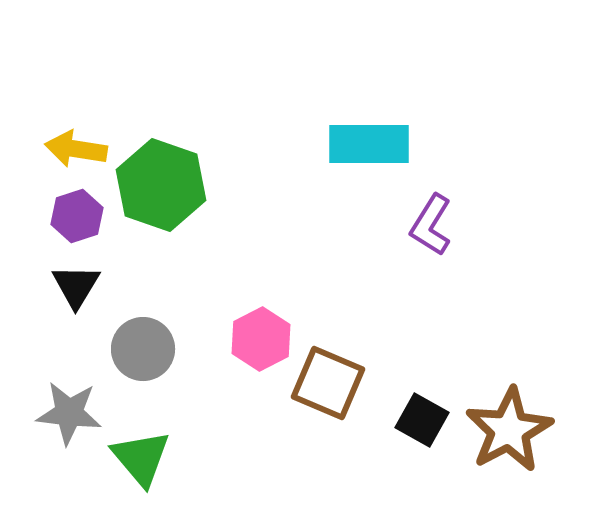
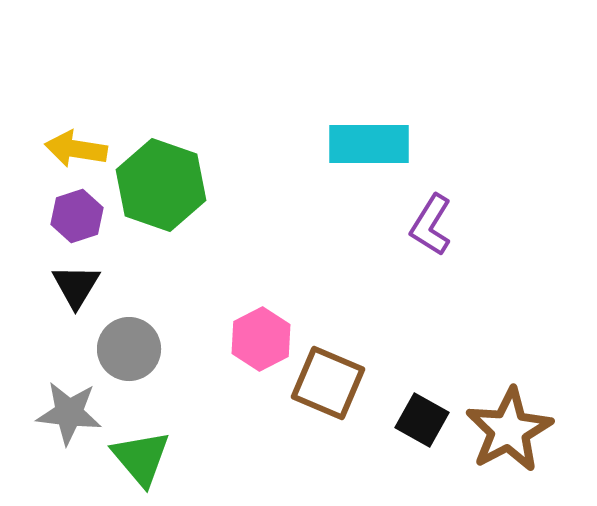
gray circle: moved 14 px left
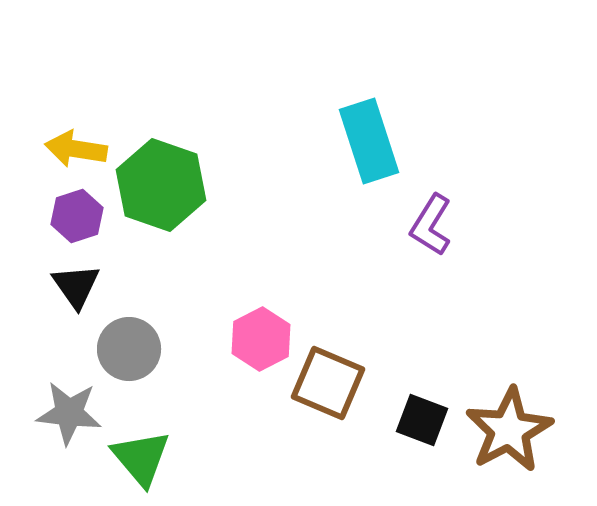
cyan rectangle: moved 3 px up; rotated 72 degrees clockwise
black triangle: rotated 6 degrees counterclockwise
black square: rotated 8 degrees counterclockwise
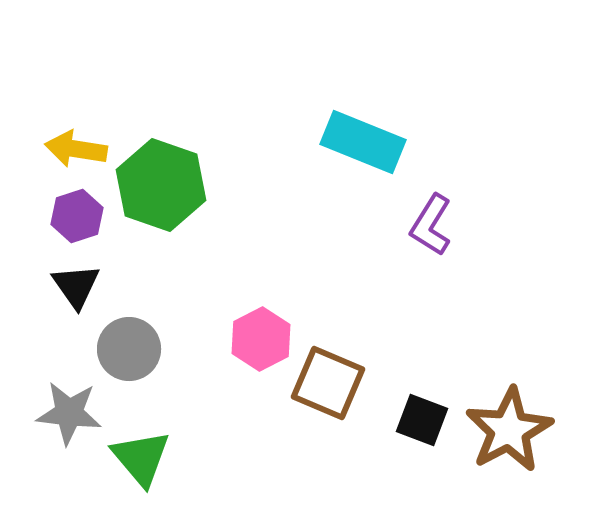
cyan rectangle: moved 6 px left, 1 px down; rotated 50 degrees counterclockwise
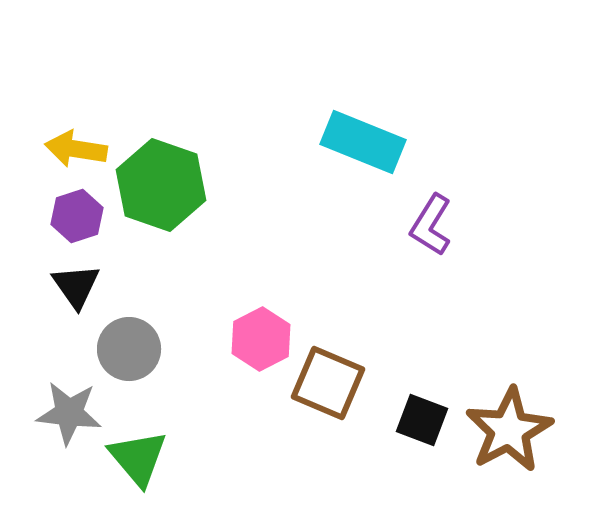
green triangle: moved 3 px left
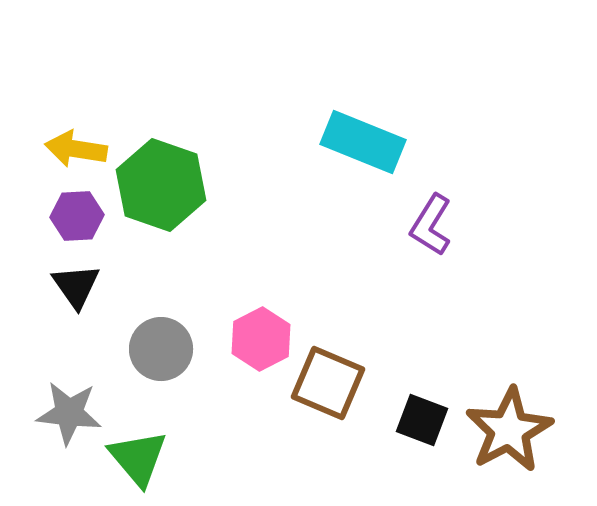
purple hexagon: rotated 15 degrees clockwise
gray circle: moved 32 px right
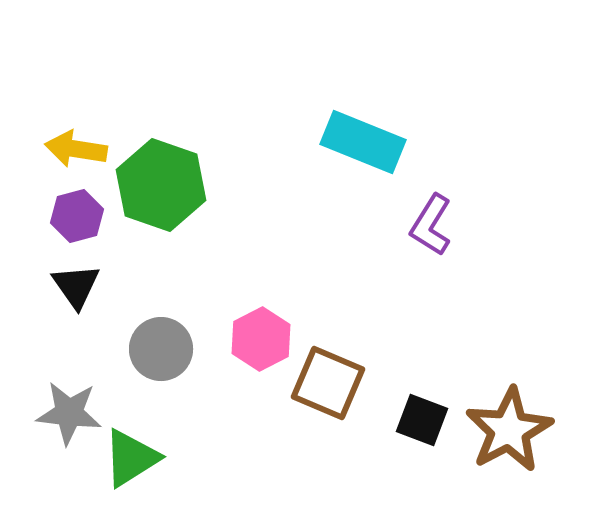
purple hexagon: rotated 12 degrees counterclockwise
green triangle: moved 7 px left; rotated 38 degrees clockwise
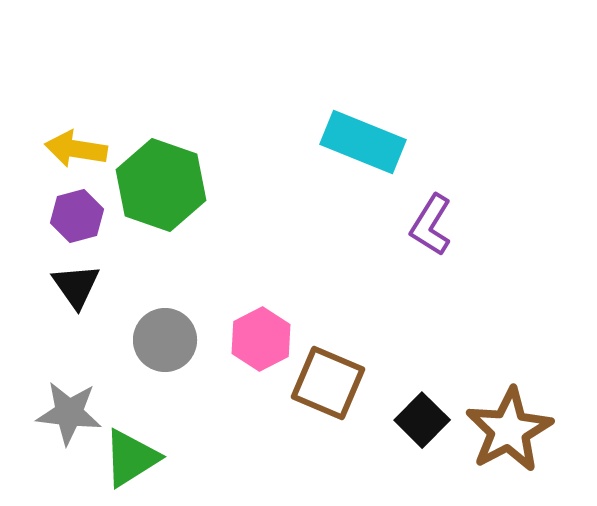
gray circle: moved 4 px right, 9 px up
black square: rotated 24 degrees clockwise
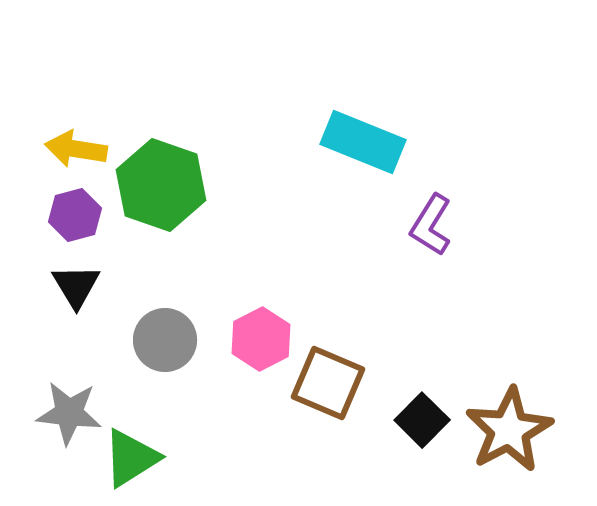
purple hexagon: moved 2 px left, 1 px up
black triangle: rotated 4 degrees clockwise
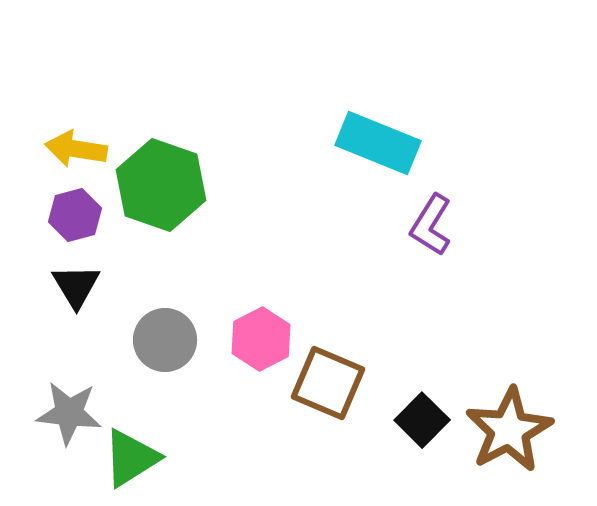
cyan rectangle: moved 15 px right, 1 px down
